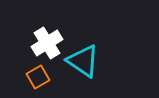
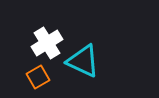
cyan triangle: rotated 9 degrees counterclockwise
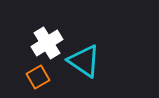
cyan triangle: moved 1 px right; rotated 9 degrees clockwise
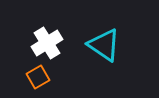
cyan triangle: moved 20 px right, 16 px up
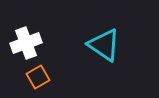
white cross: moved 21 px left; rotated 12 degrees clockwise
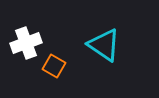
orange square: moved 16 px right, 11 px up; rotated 30 degrees counterclockwise
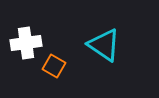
white cross: rotated 12 degrees clockwise
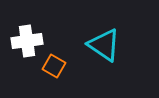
white cross: moved 1 px right, 2 px up
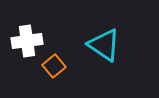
orange square: rotated 20 degrees clockwise
